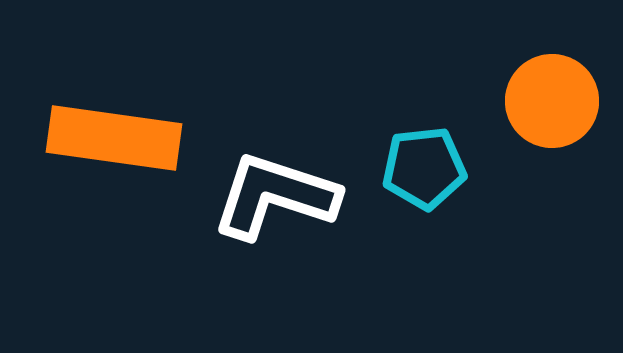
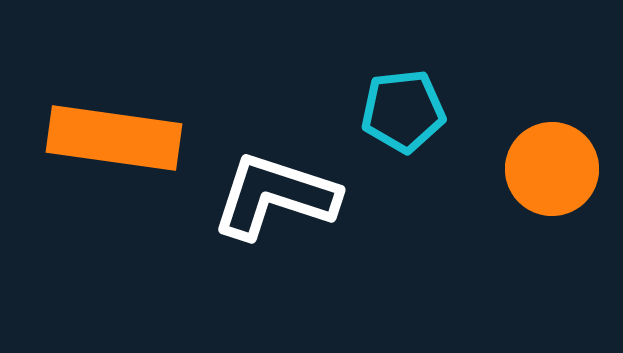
orange circle: moved 68 px down
cyan pentagon: moved 21 px left, 57 px up
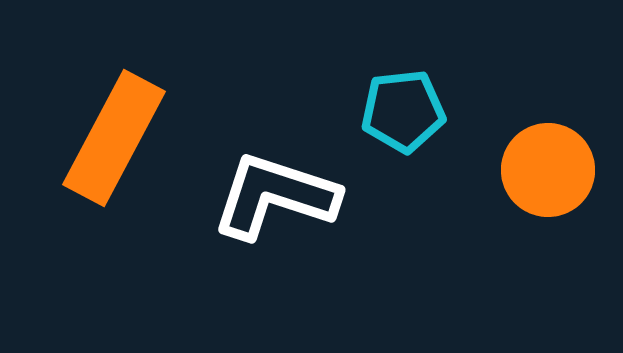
orange rectangle: rotated 70 degrees counterclockwise
orange circle: moved 4 px left, 1 px down
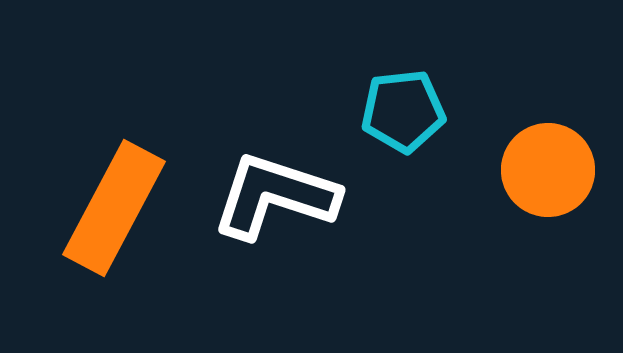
orange rectangle: moved 70 px down
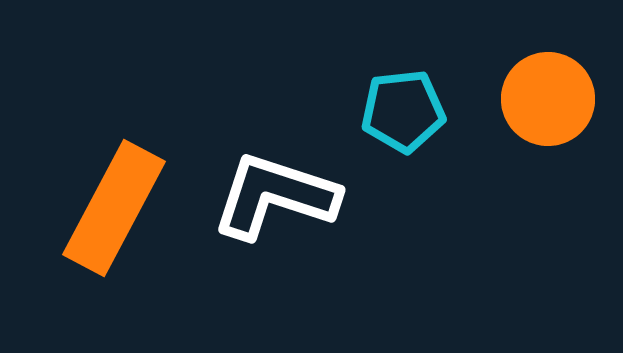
orange circle: moved 71 px up
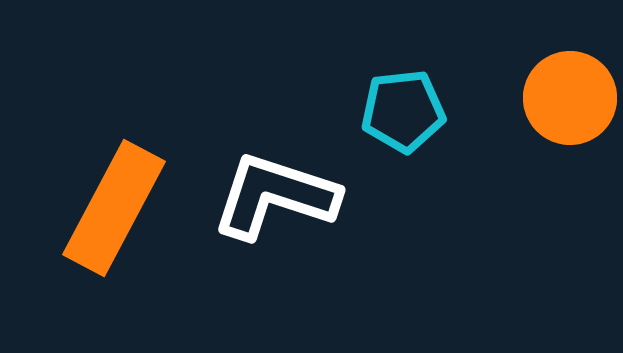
orange circle: moved 22 px right, 1 px up
